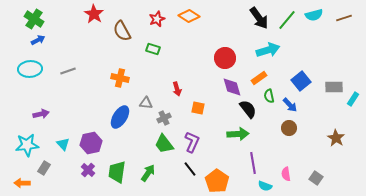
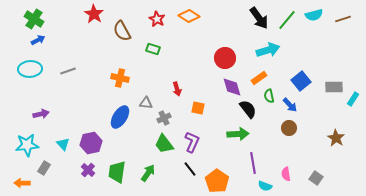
brown line at (344, 18): moved 1 px left, 1 px down
red star at (157, 19): rotated 21 degrees counterclockwise
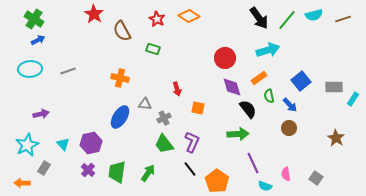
gray triangle at (146, 103): moved 1 px left, 1 px down
cyan star at (27, 145): rotated 20 degrees counterclockwise
purple line at (253, 163): rotated 15 degrees counterclockwise
